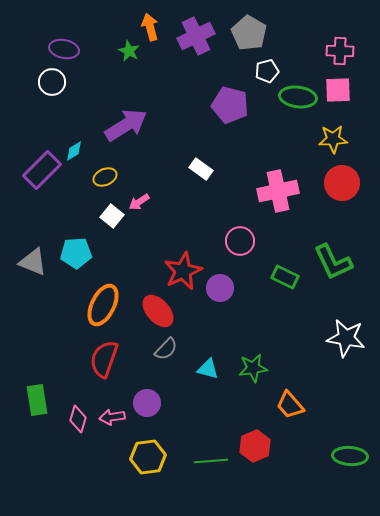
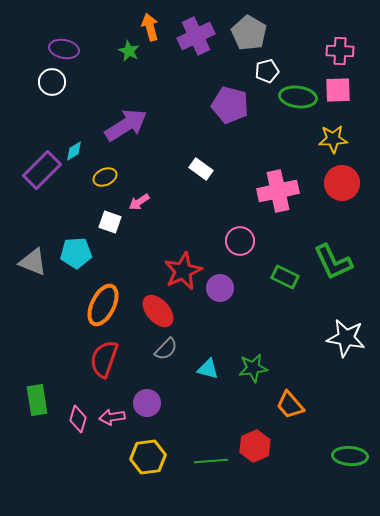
white square at (112, 216): moved 2 px left, 6 px down; rotated 20 degrees counterclockwise
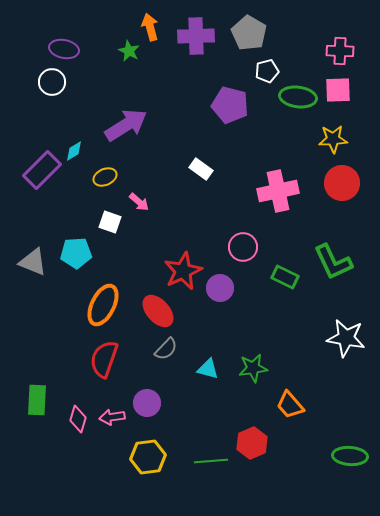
purple cross at (196, 36): rotated 24 degrees clockwise
pink arrow at (139, 202): rotated 105 degrees counterclockwise
pink circle at (240, 241): moved 3 px right, 6 px down
green rectangle at (37, 400): rotated 12 degrees clockwise
red hexagon at (255, 446): moved 3 px left, 3 px up
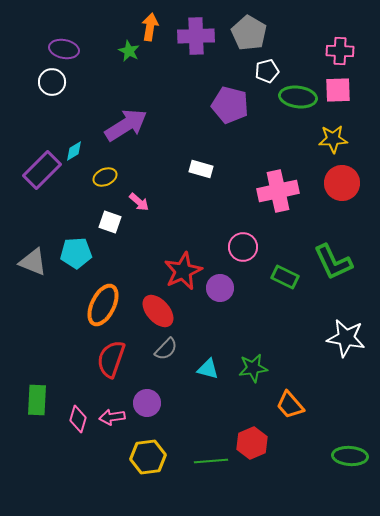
orange arrow at (150, 27): rotated 24 degrees clockwise
white rectangle at (201, 169): rotated 20 degrees counterclockwise
red semicircle at (104, 359): moved 7 px right
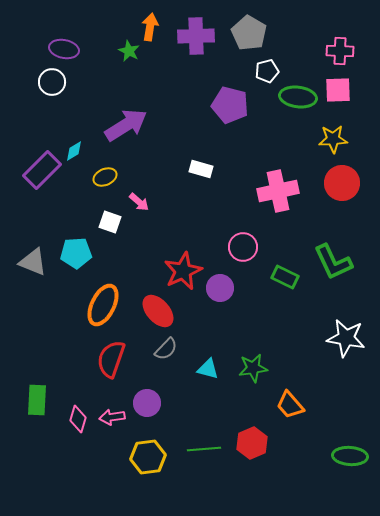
green line at (211, 461): moved 7 px left, 12 px up
